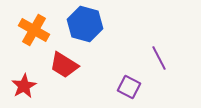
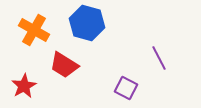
blue hexagon: moved 2 px right, 1 px up
purple square: moved 3 px left, 1 px down
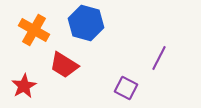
blue hexagon: moved 1 px left
purple line: rotated 55 degrees clockwise
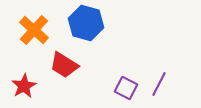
orange cross: rotated 12 degrees clockwise
purple line: moved 26 px down
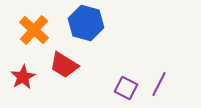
red star: moved 1 px left, 9 px up
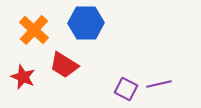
blue hexagon: rotated 16 degrees counterclockwise
red star: rotated 20 degrees counterclockwise
purple line: rotated 50 degrees clockwise
purple square: moved 1 px down
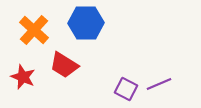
purple line: rotated 10 degrees counterclockwise
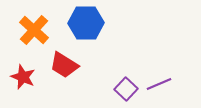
purple square: rotated 15 degrees clockwise
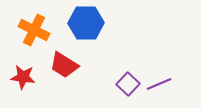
orange cross: rotated 16 degrees counterclockwise
red star: rotated 15 degrees counterclockwise
purple square: moved 2 px right, 5 px up
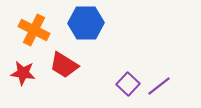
red star: moved 4 px up
purple line: moved 2 px down; rotated 15 degrees counterclockwise
